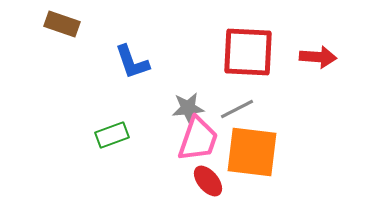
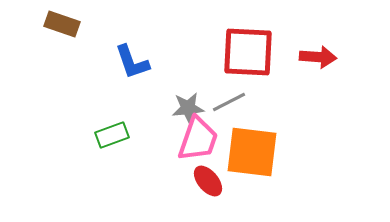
gray line: moved 8 px left, 7 px up
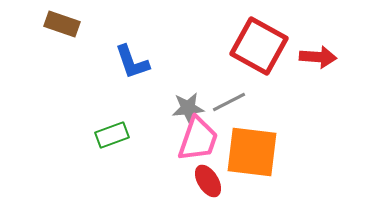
red square: moved 11 px right, 6 px up; rotated 26 degrees clockwise
red ellipse: rotated 8 degrees clockwise
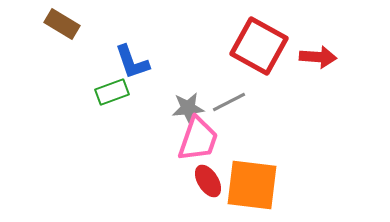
brown rectangle: rotated 12 degrees clockwise
green rectangle: moved 43 px up
orange square: moved 33 px down
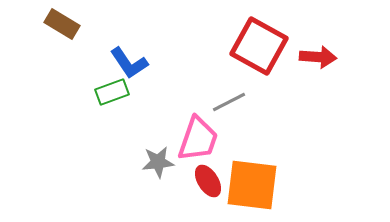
blue L-shape: moved 3 px left, 1 px down; rotated 15 degrees counterclockwise
gray star: moved 30 px left, 54 px down
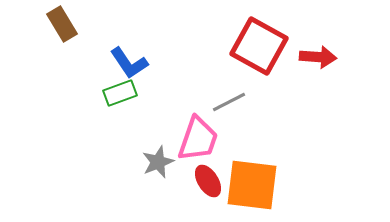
brown rectangle: rotated 28 degrees clockwise
green rectangle: moved 8 px right, 1 px down
gray star: rotated 16 degrees counterclockwise
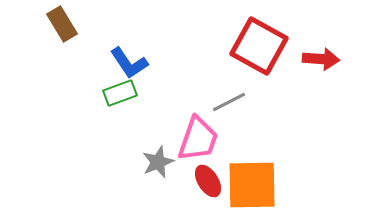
red arrow: moved 3 px right, 2 px down
orange square: rotated 8 degrees counterclockwise
